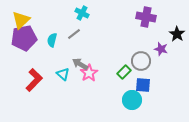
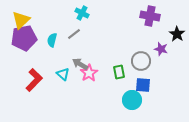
purple cross: moved 4 px right, 1 px up
green rectangle: moved 5 px left; rotated 56 degrees counterclockwise
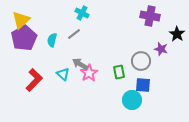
purple pentagon: rotated 20 degrees counterclockwise
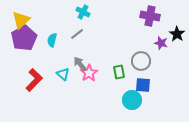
cyan cross: moved 1 px right, 1 px up
gray line: moved 3 px right
purple star: moved 6 px up
gray arrow: rotated 21 degrees clockwise
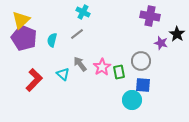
purple pentagon: rotated 20 degrees counterclockwise
pink star: moved 13 px right, 6 px up
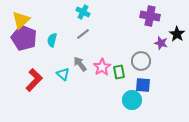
gray line: moved 6 px right
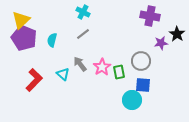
purple star: rotated 24 degrees counterclockwise
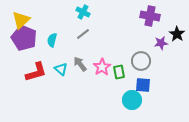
cyan triangle: moved 2 px left, 5 px up
red L-shape: moved 2 px right, 8 px up; rotated 30 degrees clockwise
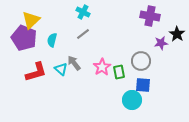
yellow triangle: moved 10 px right
gray arrow: moved 6 px left, 1 px up
